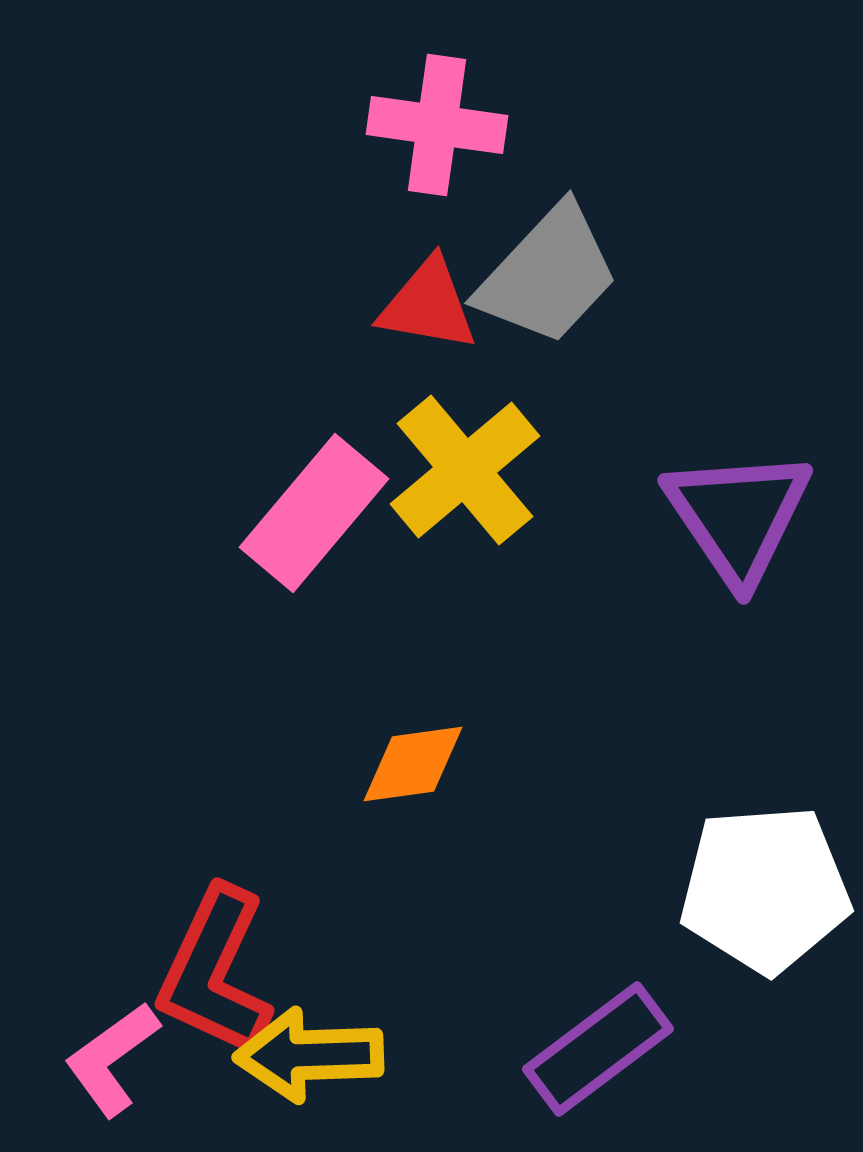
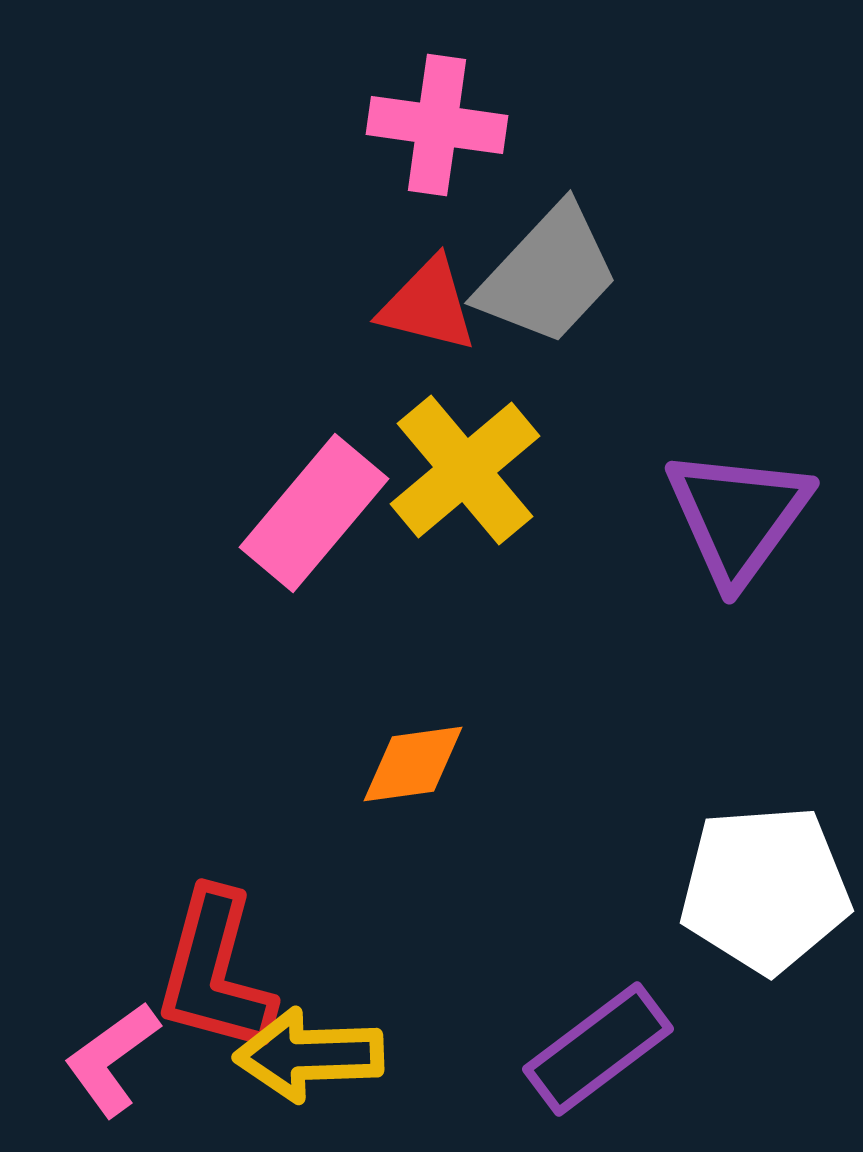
red triangle: rotated 4 degrees clockwise
purple triangle: rotated 10 degrees clockwise
red L-shape: rotated 10 degrees counterclockwise
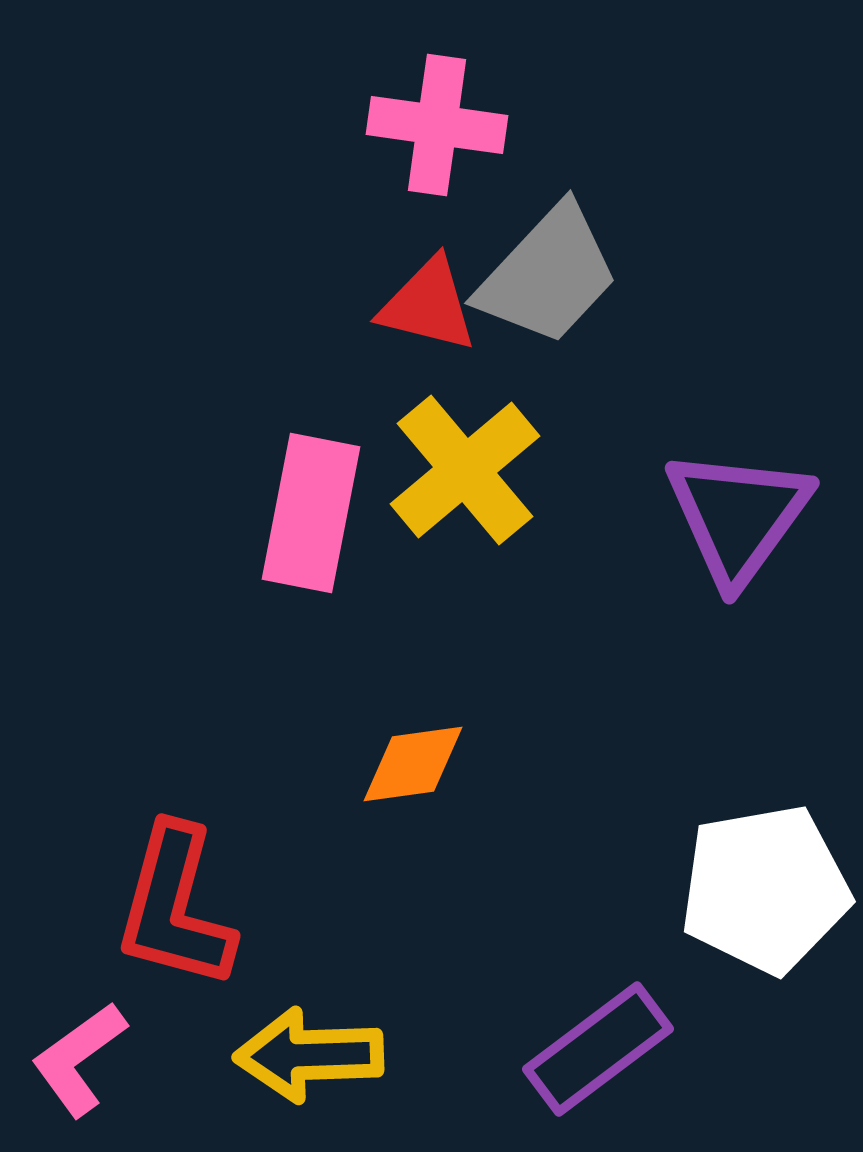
pink rectangle: moved 3 px left; rotated 29 degrees counterclockwise
white pentagon: rotated 6 degrees counterclockwise
red L-shape: moved 40 px left, 65 px up
pink L-shape: moved 33 px left
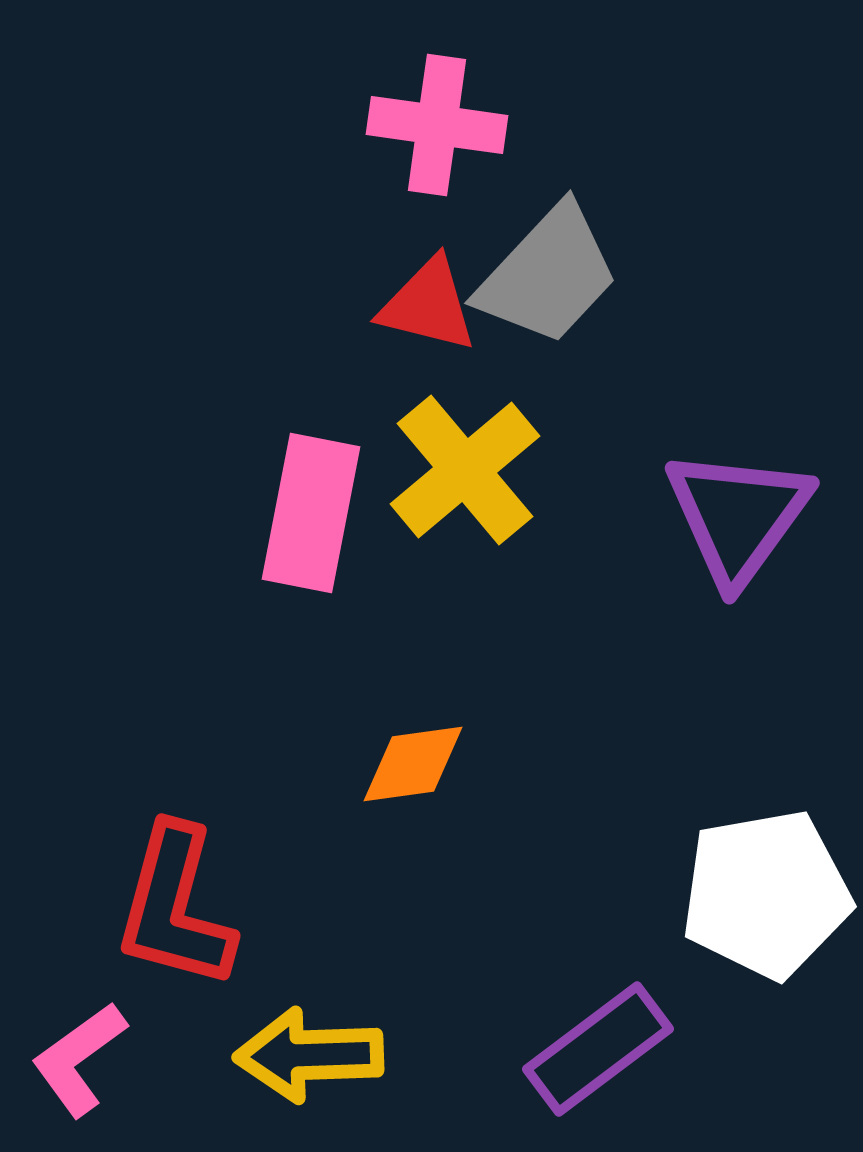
white pentagon: moved 1 px right, 5 px down
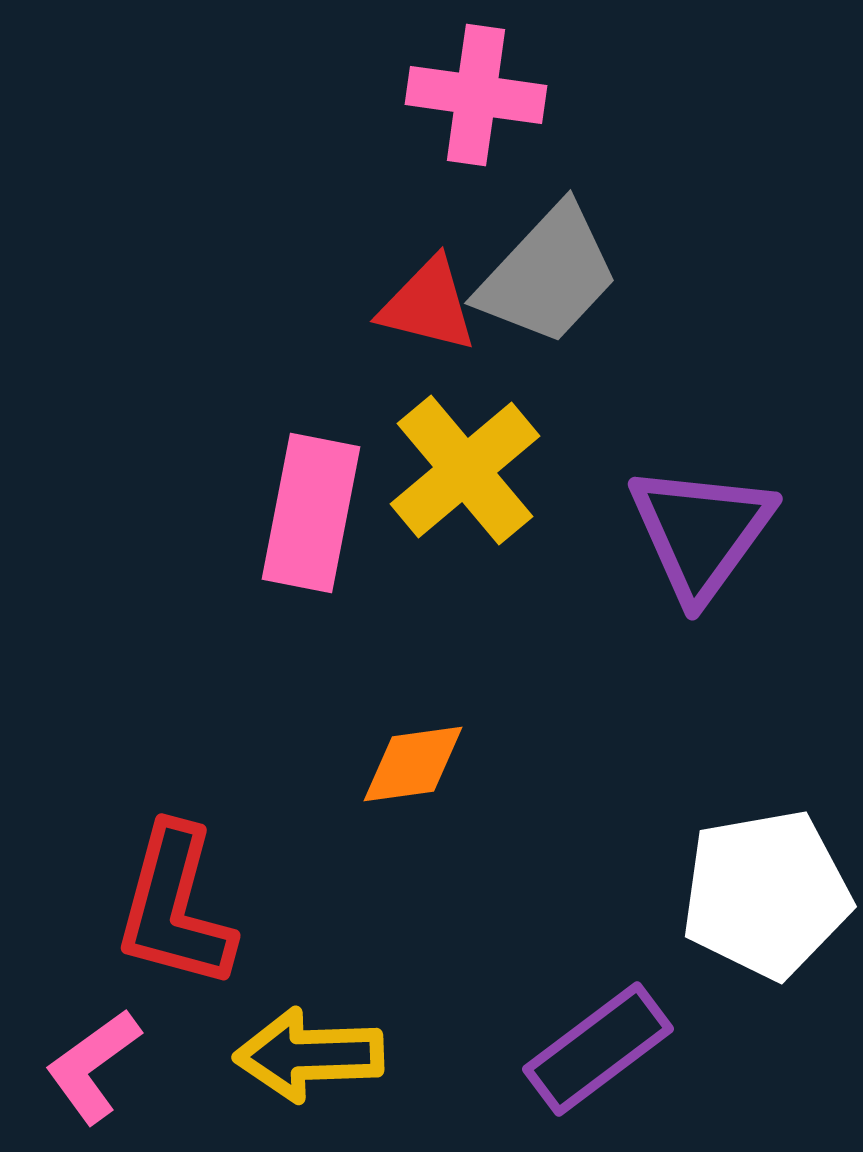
pink cross: moved 39 px right, 30 px up
purple triangle: moved 37 px left, 16 px down
pink L-shape: moved 14 px right, 7 px down
